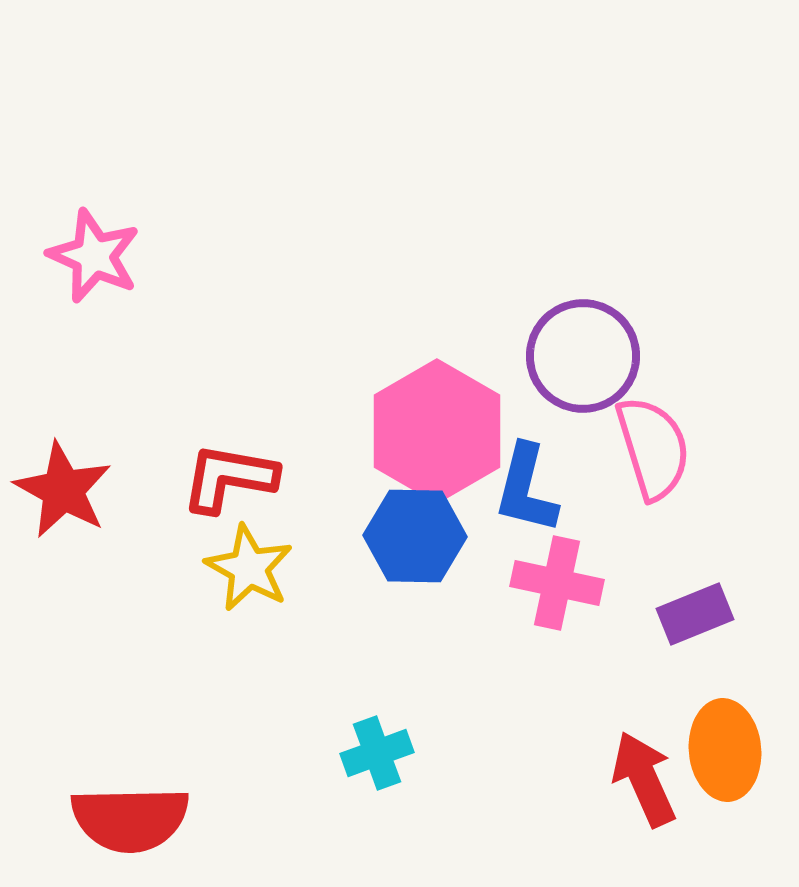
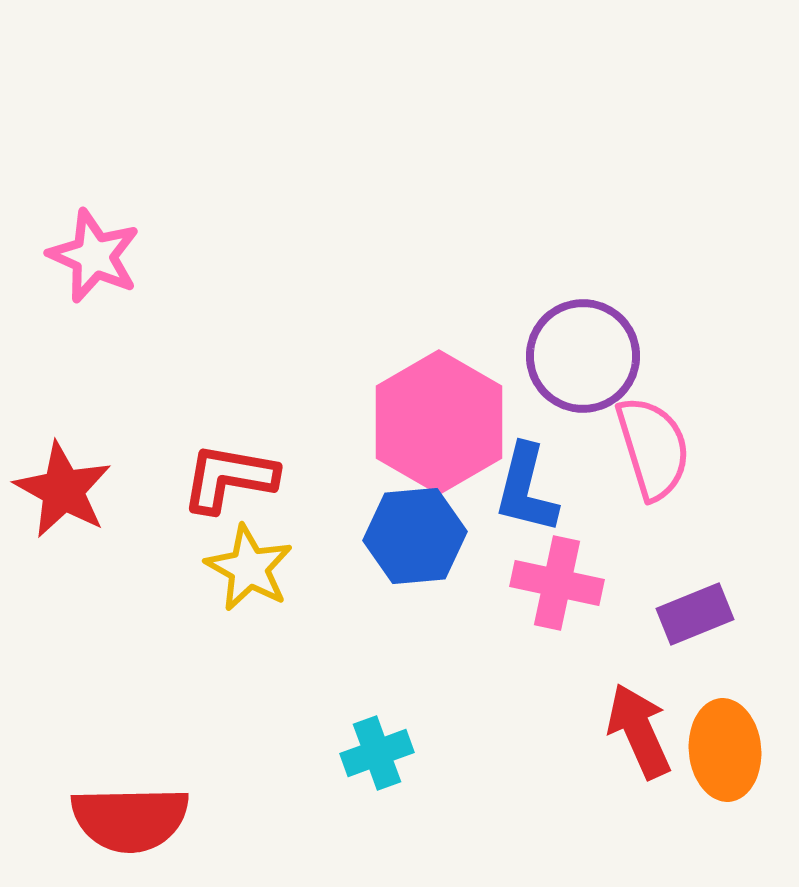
pink hexagon: moved 2 px right, 9 px up
blue hexagon: rotated 6 degrees counterclockwise
red arrow: moved 5 px left, 48 px up
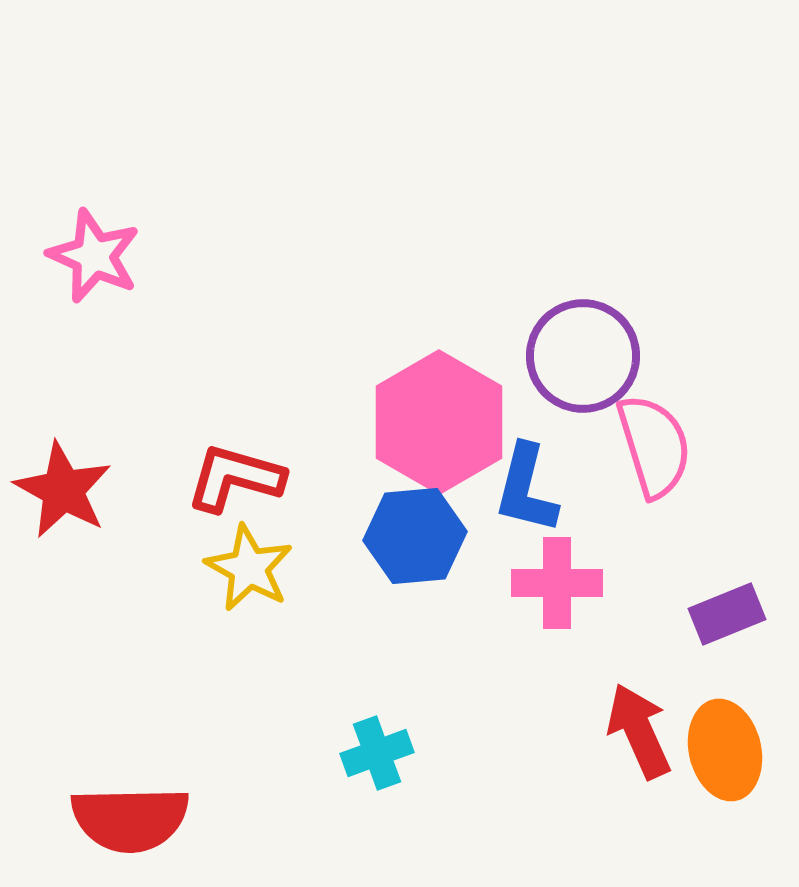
pink semicircle: moved 1 px right, 2 px up
red L-shape: moved 6 px right; rotated 6 degrees clockwise
pink cross: rotated 12 degrees counterclockwise
purple rectangle: moved 32 px right
orange ellipse: rotated 8 degrees counterclockwise
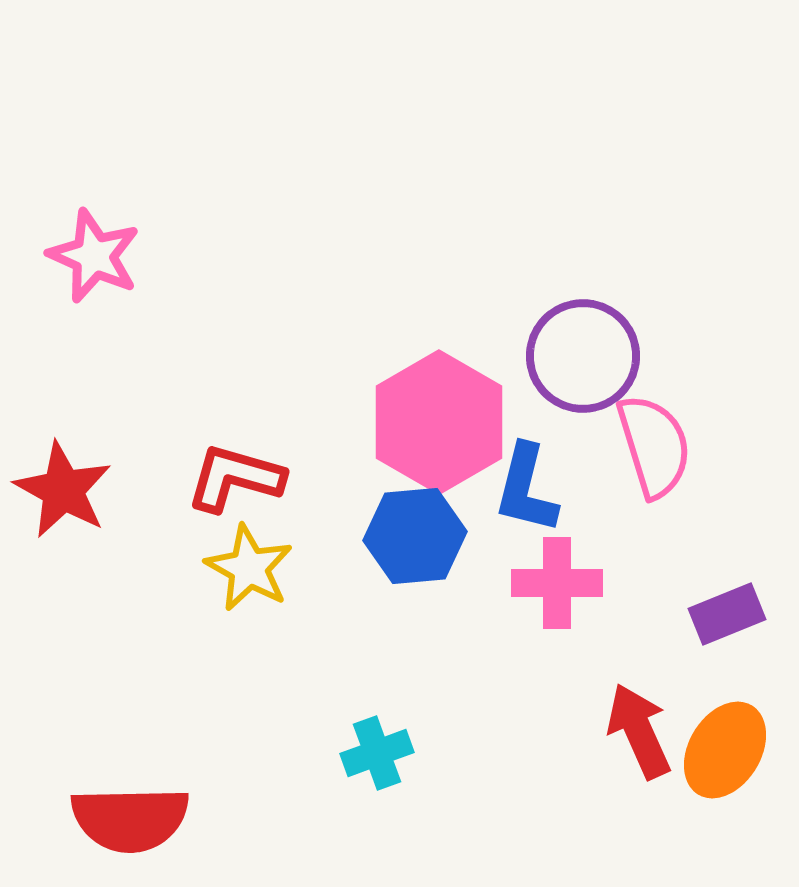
orange ellipse: rotated 44 degrees clockwise
